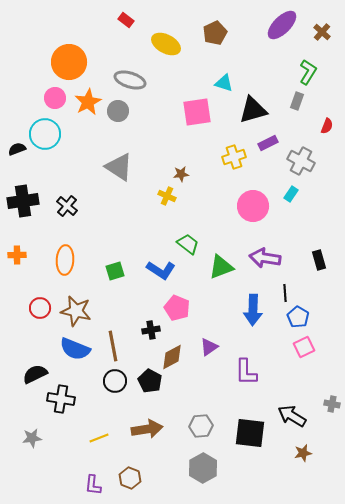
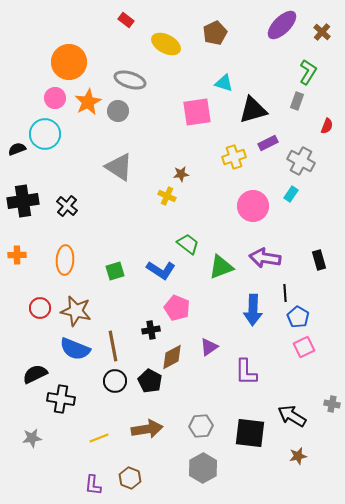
brown star at (303, 453): moved 5 px left, 3 px down
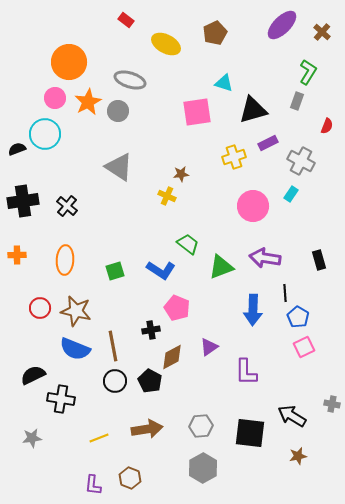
black semicircle at (35, 374): moved 2 px left, 1 px down
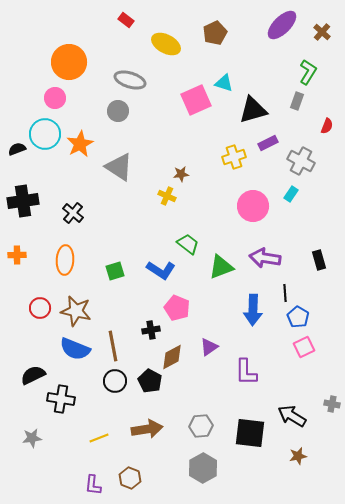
orange star at (88, 102): moved 8 px left, 42 px down
pink square at (197, 112): moved 1 px left, 12 px up; rotated 16 degrees counterclockwise
black cross at (67, 206): moved 6 px right, 7 px down
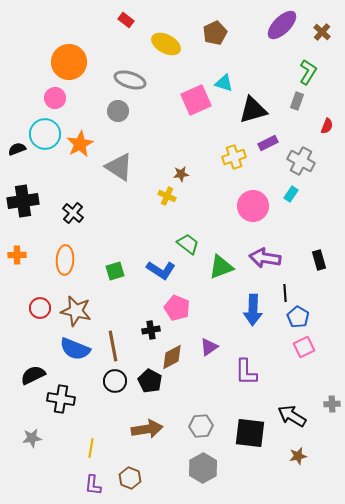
gray cross at (332, 404): rotated 14 degrees counterclockwise
yellow line at (99, 438): moved 8 px left, 10 px down; rotated 60 degrees counterclockwise
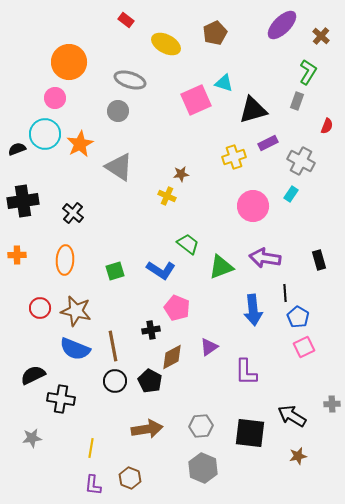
brown cross at (322, 32): moved 1 px left, 4 px down
blue arrow at (253, 310): rotated 8 degrees counterclockwise
gray hexagon at (203, 468): rotated 8 degrees counterclockwise
